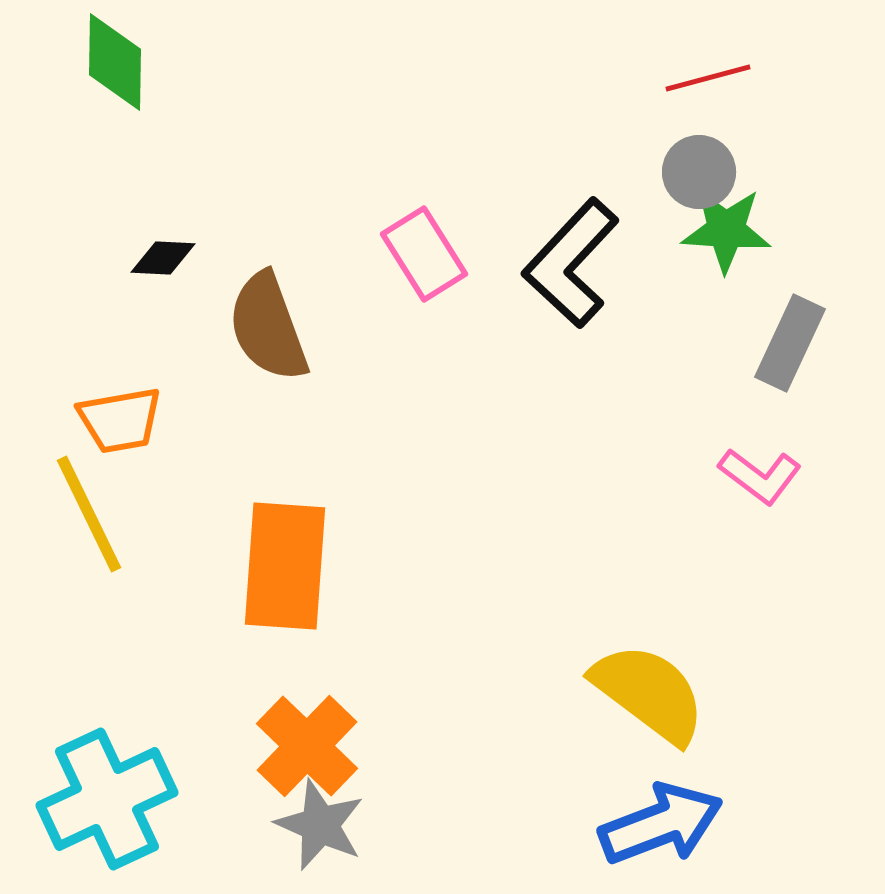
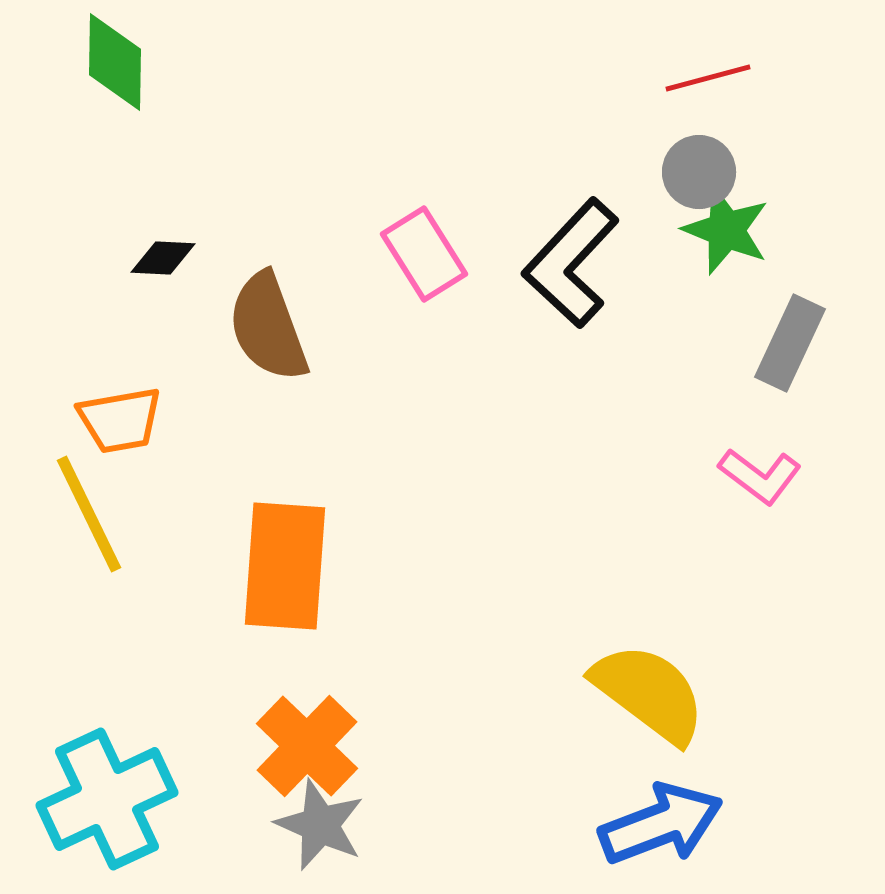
green star: rotated 18 degrees clockwise
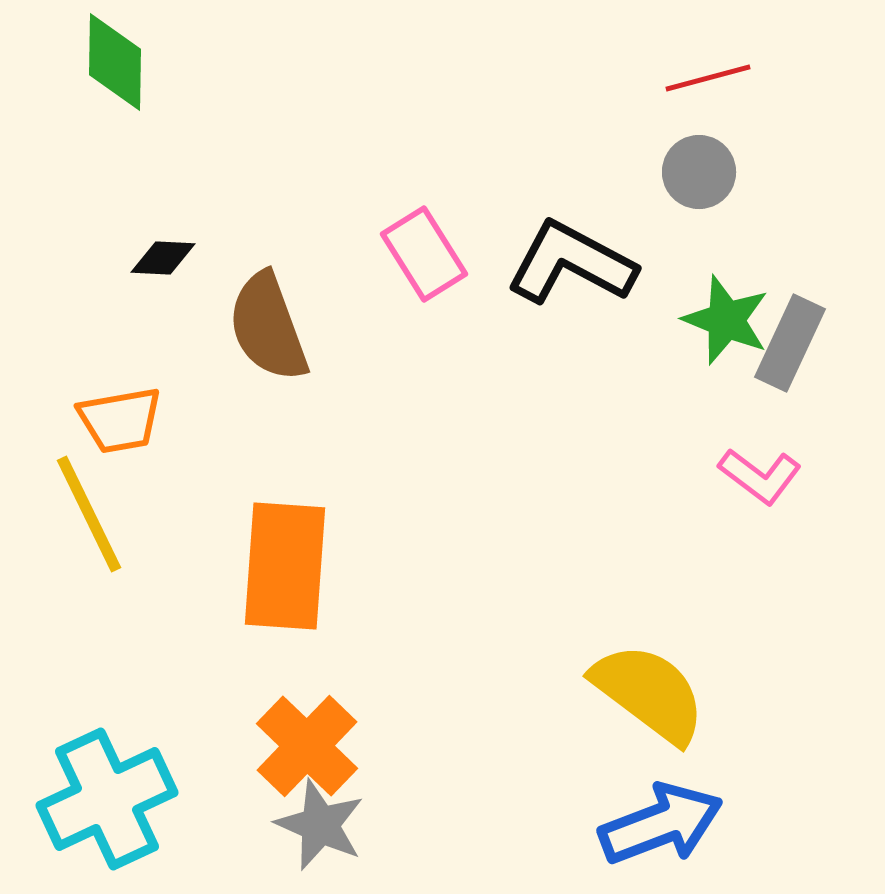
green star: moved 90 px down
black L-shape: rotated 75 degrees clockwise
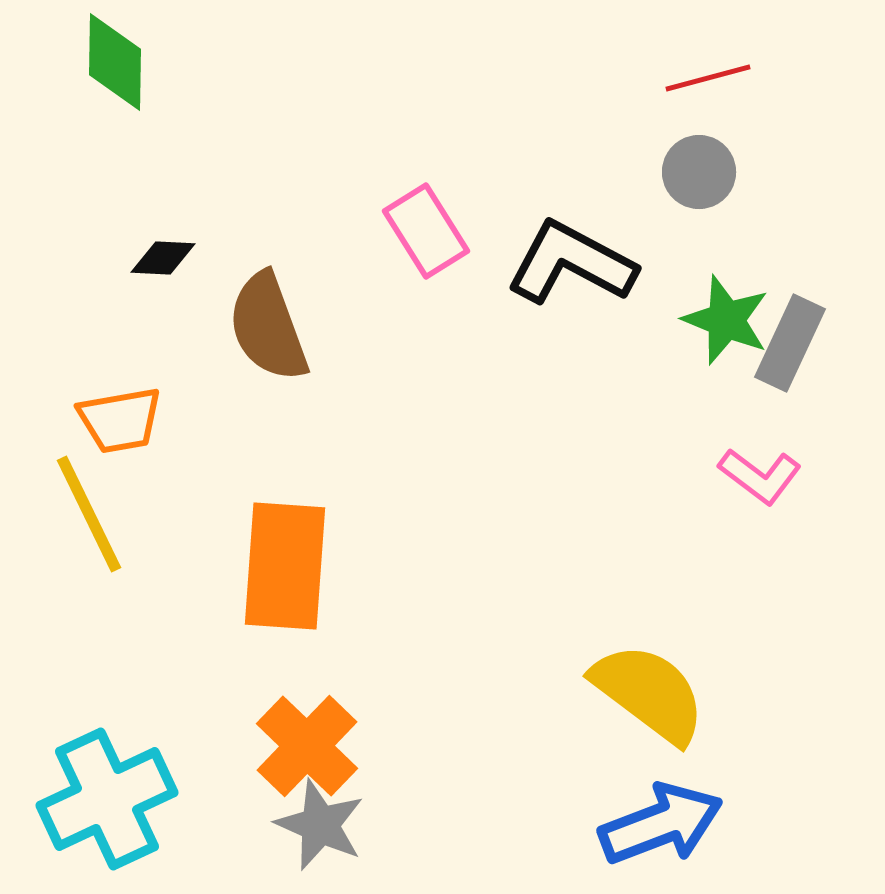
pink rectangle: moved 2 px right, 23 px up
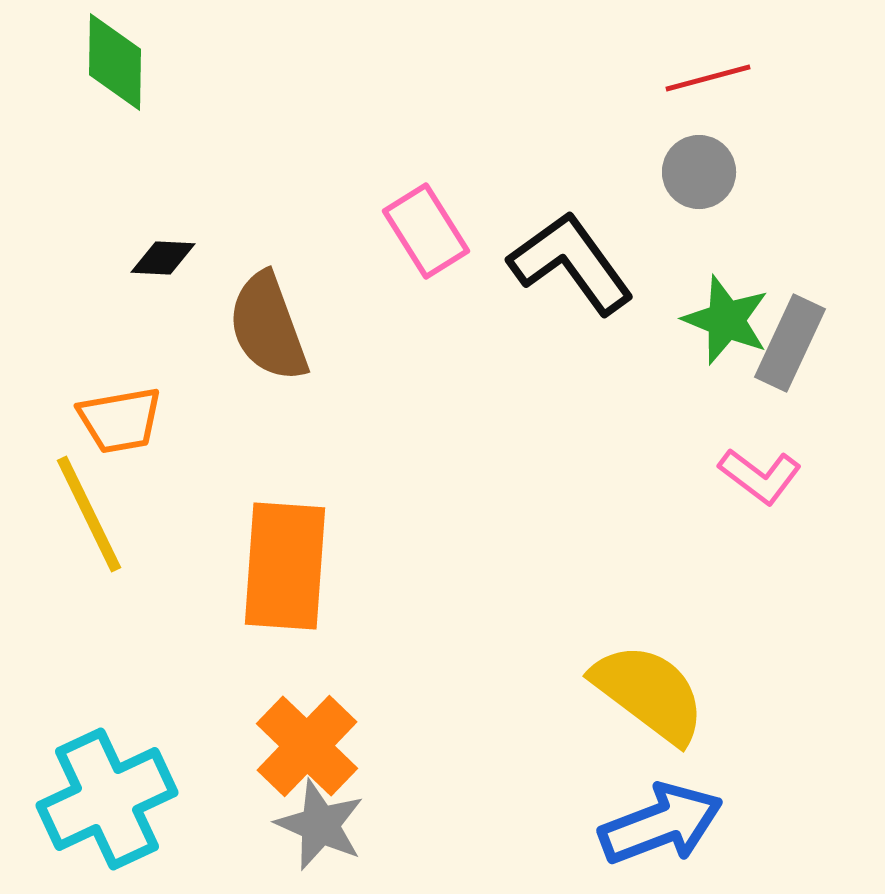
black L-shape: rotated 26 degrees clockwise
